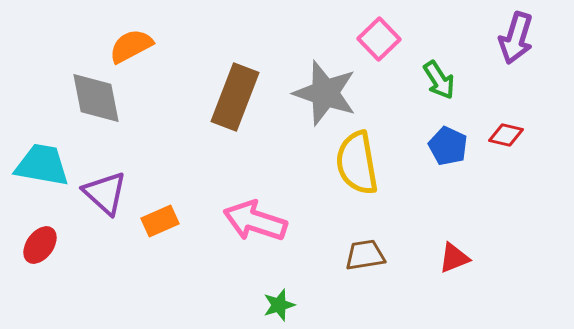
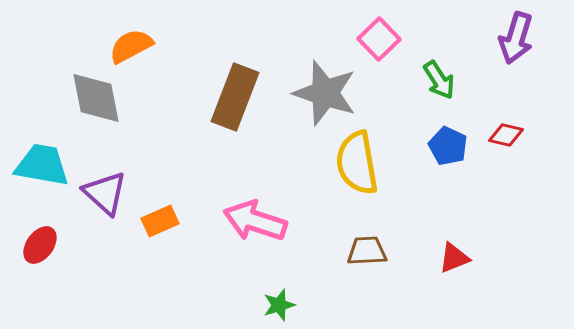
brown trapezoid: moved 2 px right, 4 px up; rotated 6 degrees clockwise
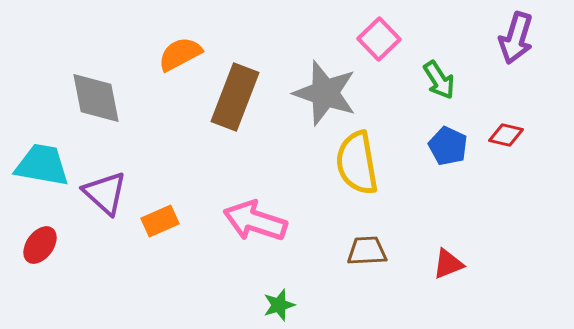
orange semicircle: moved 49 px right, 8 px down
red triangle: moved 6 px left, 6 px down
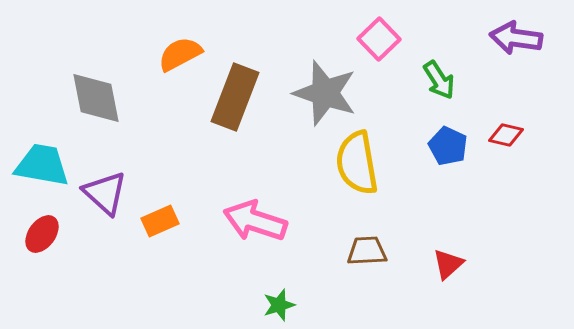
purple arrow: rotated 81 degrees clockwise
red ellipse: moved 2 px right, 11 px up
red triangle: rotated 20 degrees counterclockwise
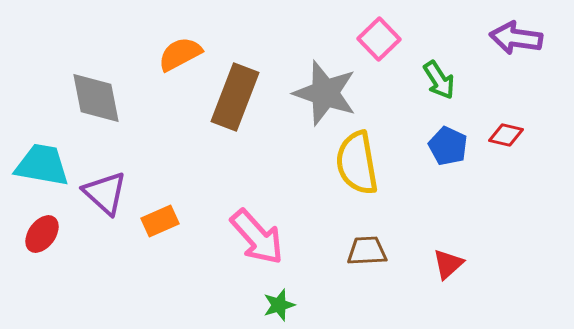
pink arrow: moved 2 px right, 16 px down; rotated 150 degrees counterclockwise
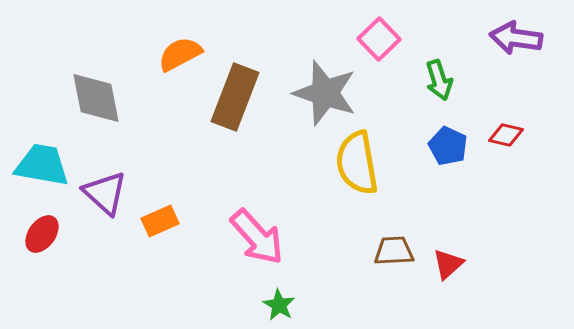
green arrow: rotated 15 degrees clockwise
brown trapezoid: moved 27 px right
green star: rotated 24 degrees counterclockwise
